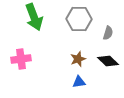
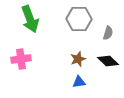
green arrow: moved 4 px left, 2 px down
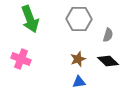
gray semicircle: moved 2 px down
pink cross: rotated 30 degrees clockwise
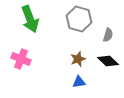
gray hexagon: rotated 15 degrees clockwise
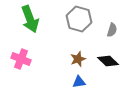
gray semicircle: moved 4 px right, 5 px up
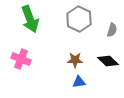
gray hexagon: rotated 10 degrees clockwise
brown star: moved 3 px left, 1 px down; rotated 21 degrees clockwise
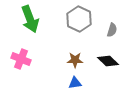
blue triangle: moved 4 px left, 1 px down
